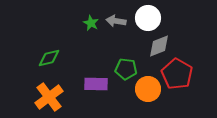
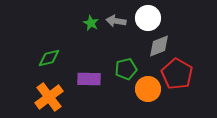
green pentagon: rotated 20 degrees counterclockwise
purple rectangle: moved 7 px left, 5 px up
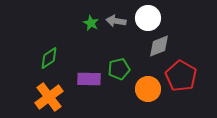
green diamond: rotated 20 degrees counterclockwise
green pentagon: moved 7 px left
red pentagon: moved 4 px right, 2 px down
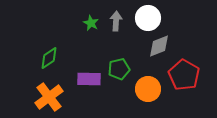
gray arrow: rotated 84 degrees clockwise
red pentagon: moved 3 px right, 1 px up
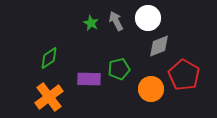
gray arrow: rotated 30 degrees counterclockwise
orange circle: moved 3 px right
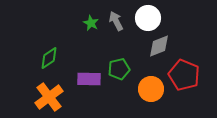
red pentagon: rotated 8 degrees counterclockwise
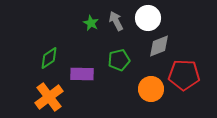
green pentagon: moved 9 px up
red pentagon: rotated 20 degrees counterclockwise
purple rectangle: moved 7 px left, 5 px up
